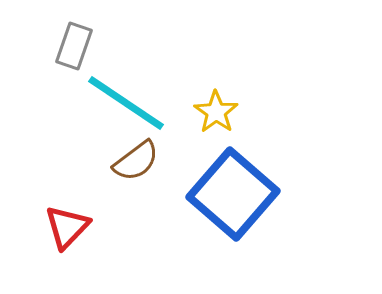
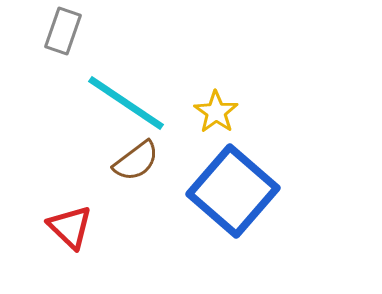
gray rectangle: moved 11 px left, 15 px up
blue square: moved 3 px up
red triangle: moved 3 px right; rotated 30 degrees counterclockwise
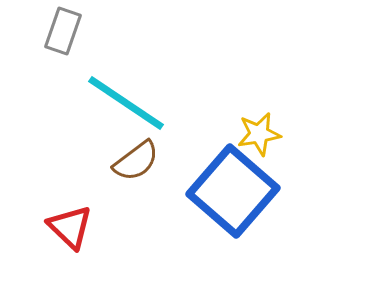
yellow star: moved 43 px right, 22 px down; rotated 27 degrees clockwise
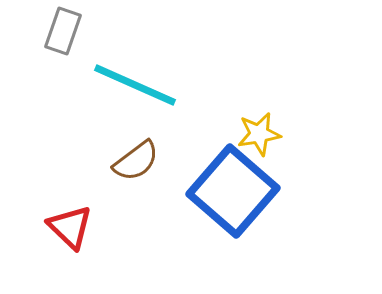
cyan line: moved 9 px right, 18 px up; rotated 10 degrees counterclockwise
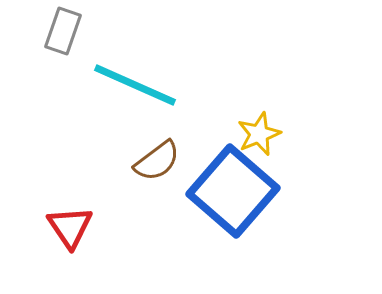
yellow star: rotated 12 degrees counterclockwise
brown semicircle: moved 21 px right
red triangle: rotated 12 degrees clockwise
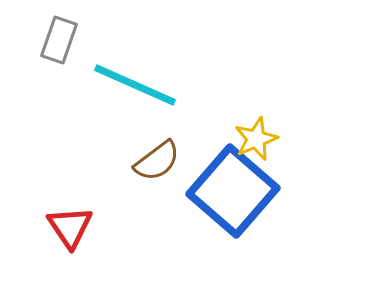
gray rectangle: moved 4 px left, 9 px down
yellow star: moved 3 px left, 5 px down
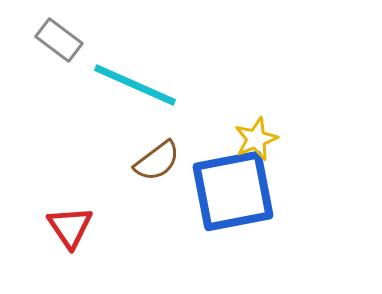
gray rectangle: rotated 72 degrees counterclockwise
blue square: rotated 38 degrees clockwise
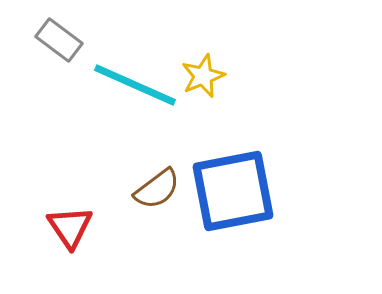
yellow star: moved 53 px left, 63 px up
brown semicircle: moved 28 px down
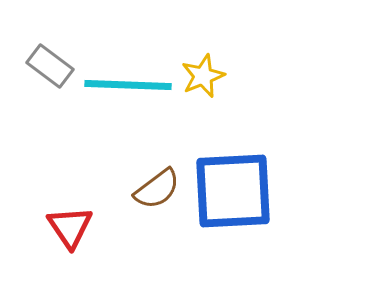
gray rectangle: moved 9 px left, 26 px down
cyan line: moved 7 px left; rotated 22 degrees counterclockwise
blue square: rotated 8 degrees clockwise
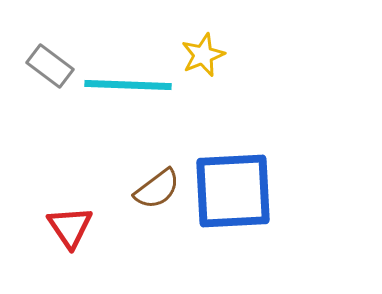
yellow star: moved 21 px up
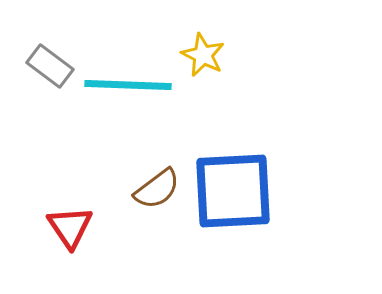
yellow star: rotated 24 degrees counterclockwise
